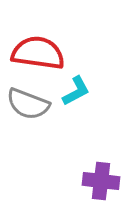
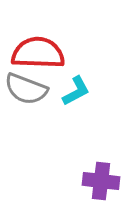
red semicircle: rotated 6 degrees counterclockwise
gray semicircle: moved 2 px left, 15 px up
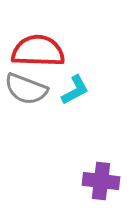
red semicircle: moved 2 px up
cyan L-shape: moved 1 px left, 1 px up
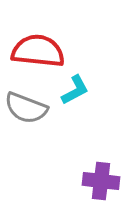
red semicircle: rotated 4 degrees clockwise
gray semicircle: moved 19 px down
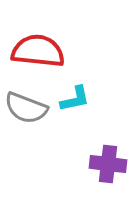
cyan L-shape: moved 9 px down; rotated 16 degrees clockwise
purple cross: moved 7 px right, 17 px up
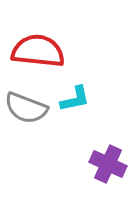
purple cross: rotated 18 degrees clockwise
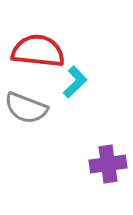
cyan L-shape: moved 17 px up; rotated 32 degrees counterclockwise
purple cross: rotated 33 degrees counterclockwise
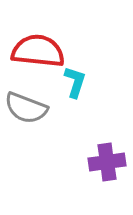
cyan L-shape: rotated 28 degrees counterclockwise
purple cross: moved 1 px left, 2 px up
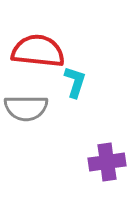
gray semicircle: rotated 21 degrees counterclockwise
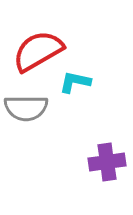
red semicircle: rotated 36 degrees counterclockwise
cyan L-shape: rotated 96 degrees counterclockwise
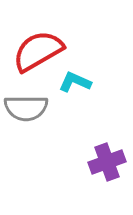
cyan L-shape: rotated 12 degrees clockwise
purple cross: rotated 12 degrees counterclockwise
